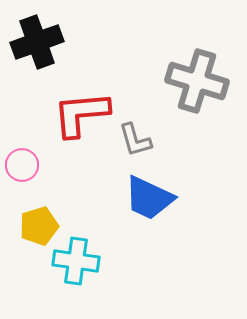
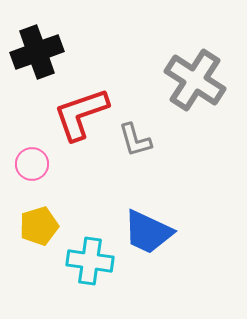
black cross: moved 10 px down
gray cross: moved 2 px left, 1 px up; rotated 16 degrees clockwise
red L-shape: rotated 14 degrees counterclockwise
pink circle: moved 10 px right, 1 px up
blue trapezoid: moved 1 px left, 34 px down
cyan cross: moved 14 px right
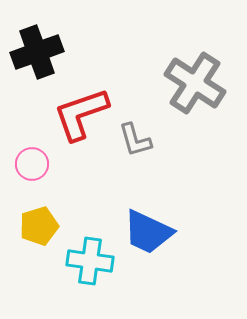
gray cross: moved 3 px down
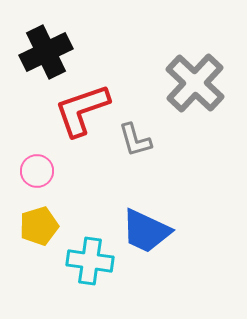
black cross: moved 9 px right; rotated 6 degrees counterclockwise
gray cross: rotated 10 degrees clockwise
red L-shape: moved 1 px right, 4 px up
pink circle: moved 5 px right, 7 px down
blue trapezoid: moved 2 px left, 1 px up
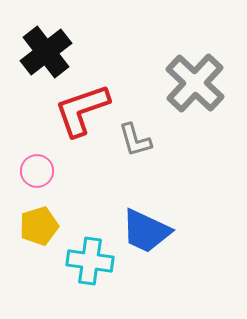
black cross: rotated 12 degrees counterclockwise
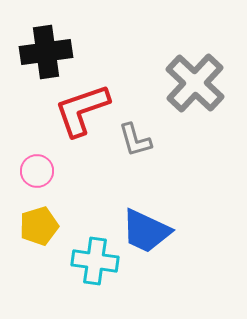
black cross: rotated 30 degrees clockwise
cyan cross: moved 5 px right
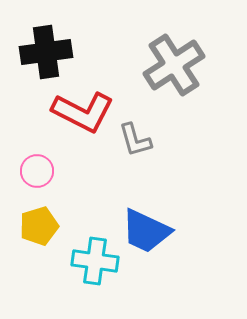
gray cross: moved 21 px left, 18 px up; rotated 14 degrees clockwise
red L-shape: moved 1 px right, 2 px down; rotated 134 degrees counterclockwise
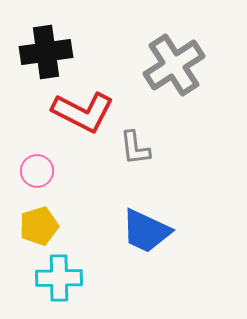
gray L-shape: moved 8 px down; rotated 9 degrees clockwise
cyan cross: moved 36 px left, 17 px down; rotated 9 degrees counterclockwise
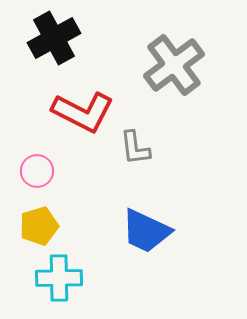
black cross: moved 8 px right, 14 px up; rotated 21 degrees counterclockwise
gray cross: rotated 4 degrees counterclockwise
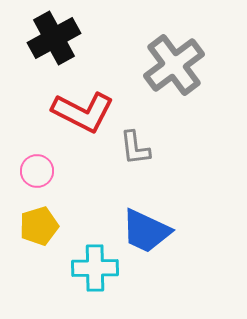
cyan cross: moved 36 px right, 10 px up
